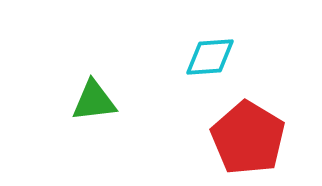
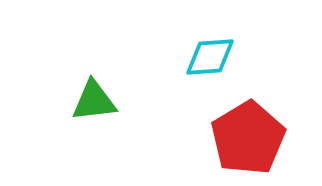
red pentagon: rotated 10 degrees clockwise
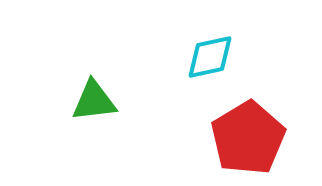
cyan diamond: rotated 8 degrees counterclockwise
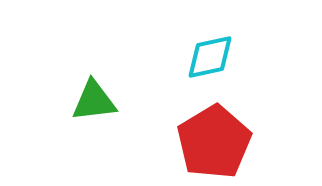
red pentagon: moved 34 px left, 4 px down
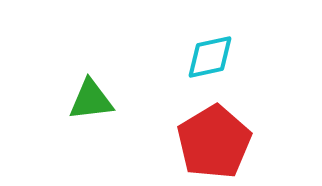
green triangle: moved 3 px left, 1 px up
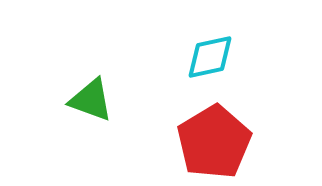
green triangle: rotated 27 degrees clockwise
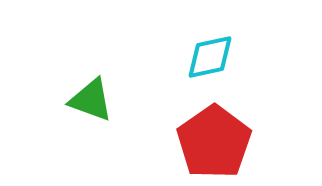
red pentagon: rotated 4 degrees counterclockwise
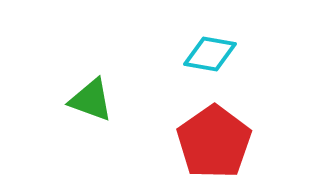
cyan diamond: moved 3 px up; rotated 22 degrees clockwise
